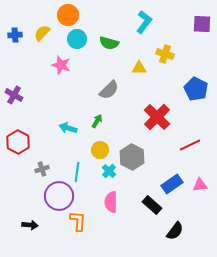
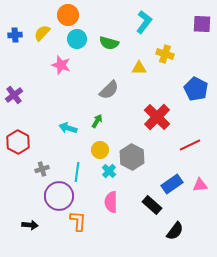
purple cross: rotated 24 degrees clockwise
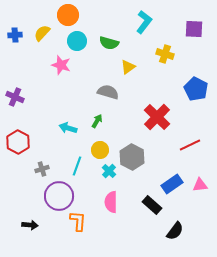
purple square: moved 8 px left, 5 px down
cyan circle: moved 2 px down
yellow triangle: moved 11 px left, 1 px up; rotated 35 degrees counterclockwise
gray semicircle: moved 1 px left, 2 px down; rotated 120 degrees counterclockwise
purple cross: moved 1 px right, 2 px down; rotated 30 degrees counterclockwise
cyan line: moved 6 px up; rotated 12 degrees clockwise
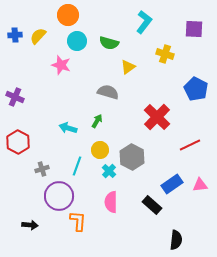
yellow semicircle: moved 4 px left, 3 px down
black semicircle: moved 1 px right, 9 px down; rotated 30 degrees counterclockwise
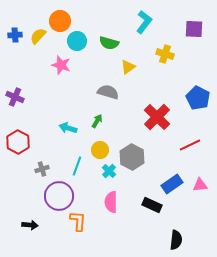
orange circle: moved 8 px left, 6 px down
blue pentagon: moved 2 px right, 9 px down
black rectangle: rotated 18 degrees counterclockwise
